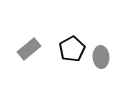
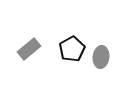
gray ellipse: rotated 10 degrees clockwise
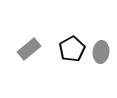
gray ellipse: moved 5 px up
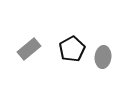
gray ellipse: moved 2 px right, 5 px down
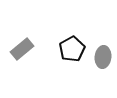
gray rectangle: moved 7 px left
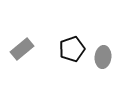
black pentagon: rotated 10 degrees clockwise
